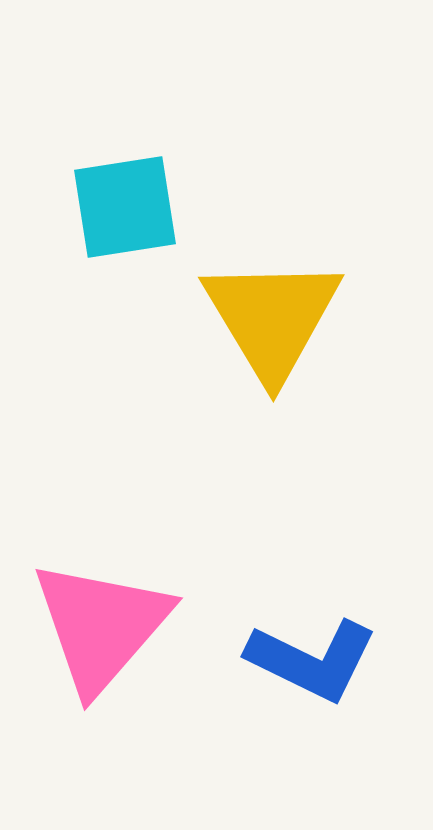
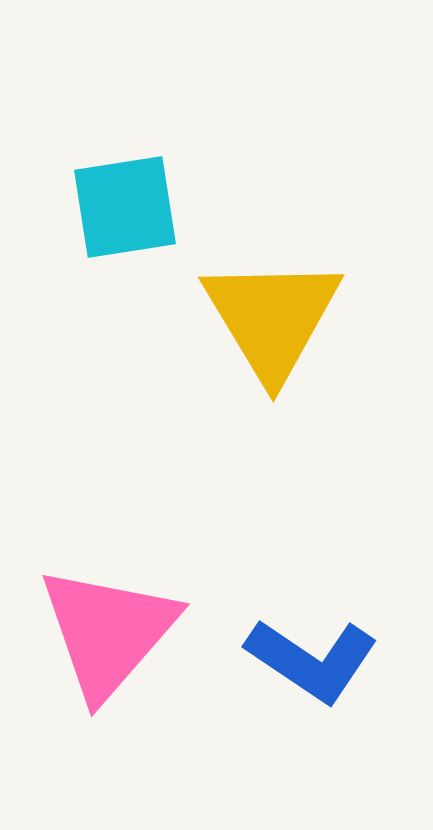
pink triangle: moved 7 px right, 6 px down
blue L-shape: rotated 8 degrees clockwise
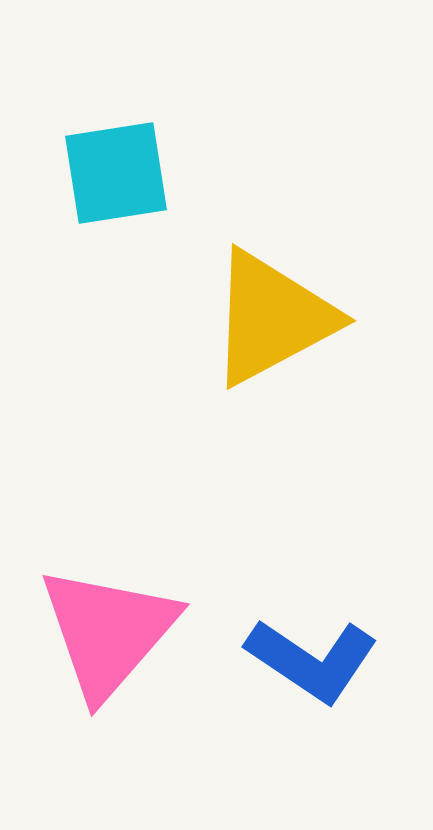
cyan square: moved 9 px left, 34 px up
yellow triangle: rotated 33 degrees clockwise
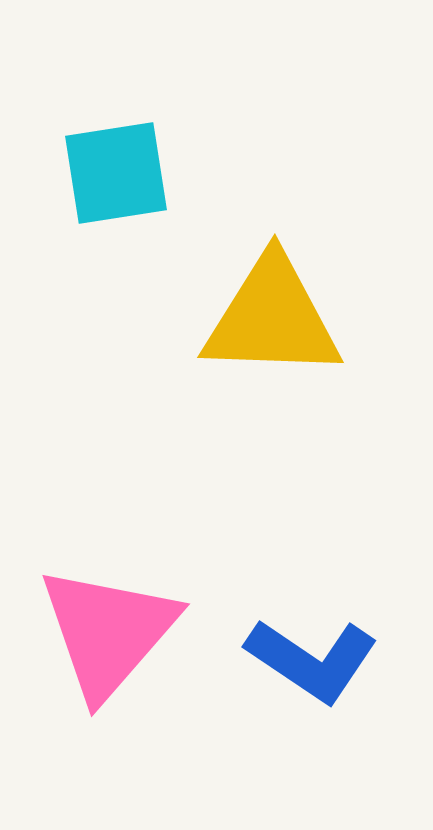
yellow triangle: rotated 30 degrees clockwise
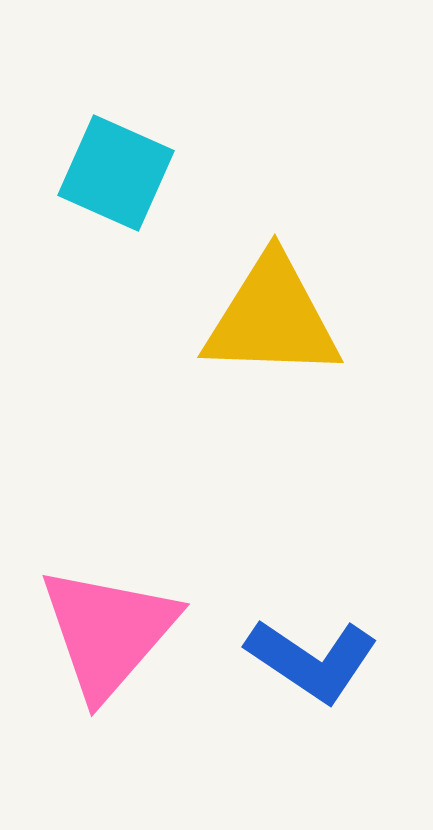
cyan square: rotated 33 degrees clockwise
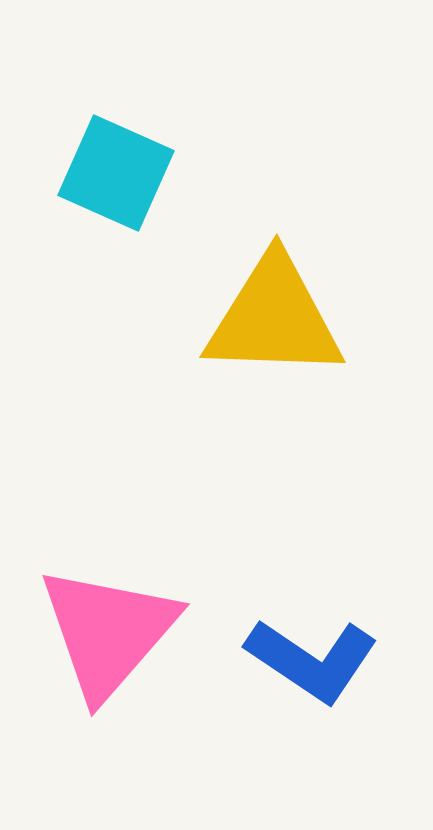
yellow triangle: moved 2 px right
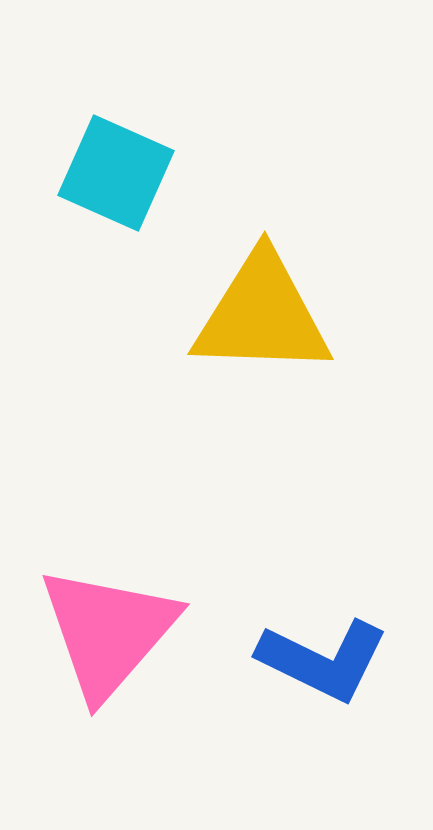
yellow triangle: moved 12 px left, 3 px up
blue L-shape: moved 11 px right; rotated 8 degrees counterclockwise
